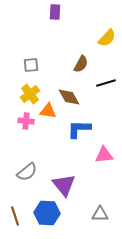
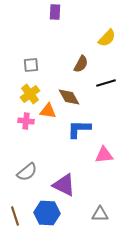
purple triangle: rotated 25 degrees counterclockwise
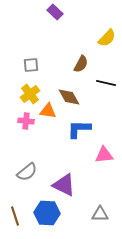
purple rectangle: rotated 49 degrees counterclockwise
black line: rotated 30 degrees clockwise
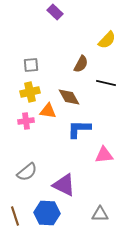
yellow semicircle: moved 2 px down
yellow cross: moved 2 px up; rotated 24 degrees clockwise
pink cross: rotated 14 degrees counterclockwise
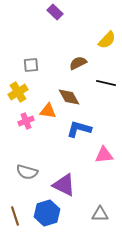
brown semicircle: moved 3 px left, 1 px up; rotated 144 degrees counterclockwise
yellow cross: moved 12 px left; rotated 18 degrees counterclockwise
pink cross: rotated 14 degrees counterclockwise
blue L-shape: rotated 15 degrees clockwise
gray semicircle: rotated 55 degrees clockwise
blue hexagon: rotated 20 degrees counterclockwise
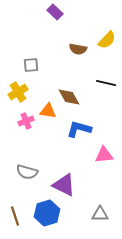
brown semicircle: moved 14 px up; rotated 144 degrees counterclockwise
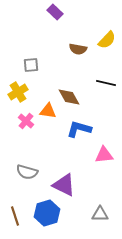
pink cross: rotated 28 degrees counterclockwise
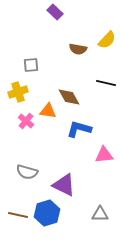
yellow cross: rotated 12 degrees clockwise
brown line: moved 3 px right, 1 px up; rotated 60 degrees counterclockwise
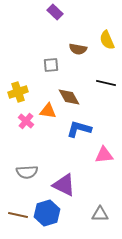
yellow semicircle: rotated 114 degrees clockwise
gray square: moved 20 px right
gray semicircle: rotated 20 degrees counterclockwise
